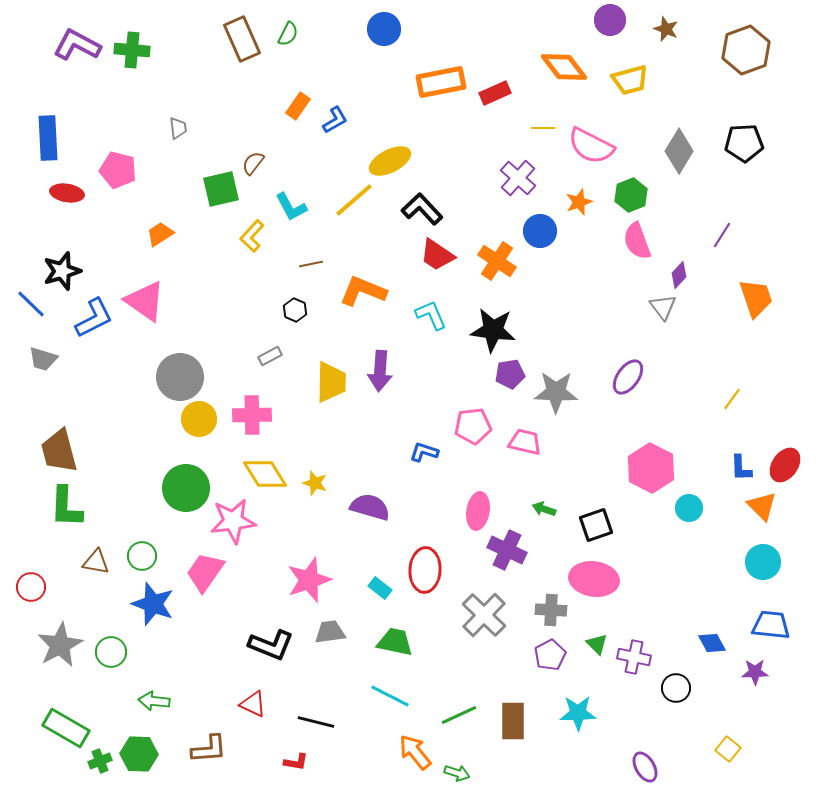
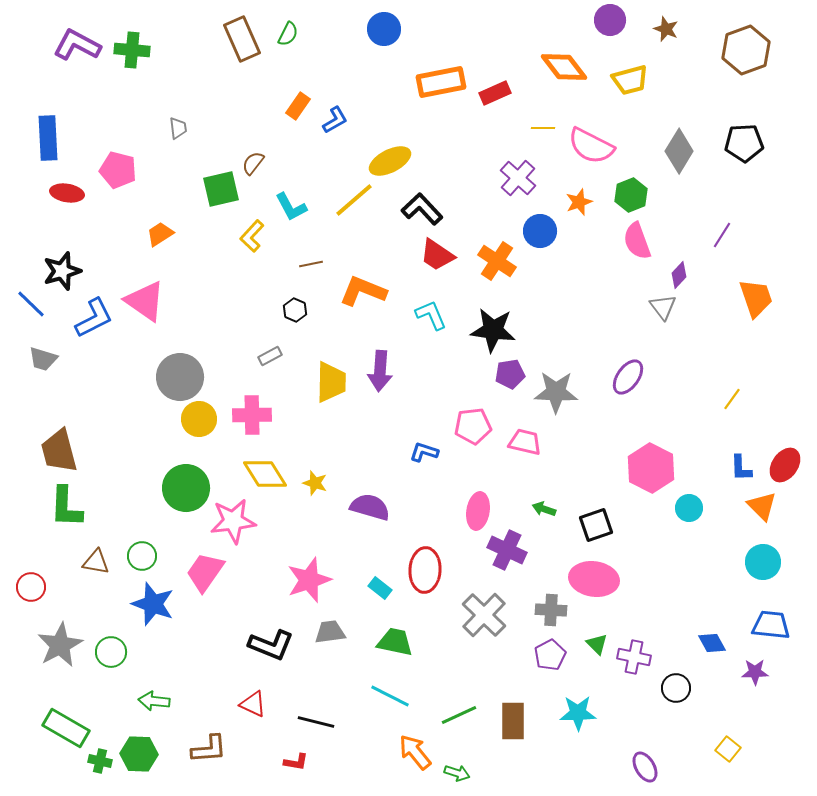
green cross at (100, 761): rotated 35 degrees clockwise
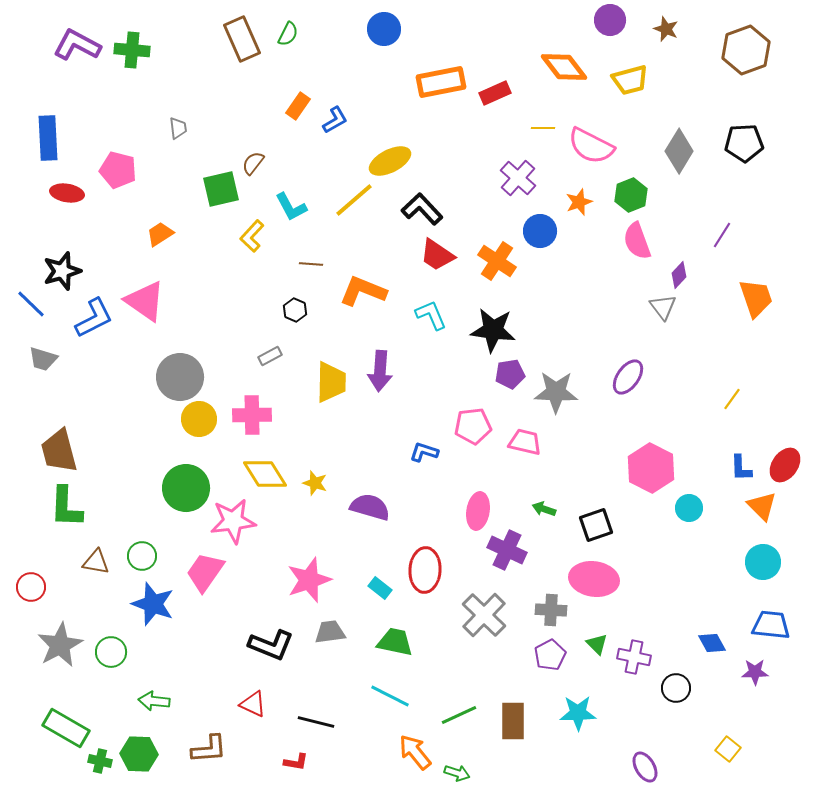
brown line at (311, 264): rotated 15 degrees clockwise
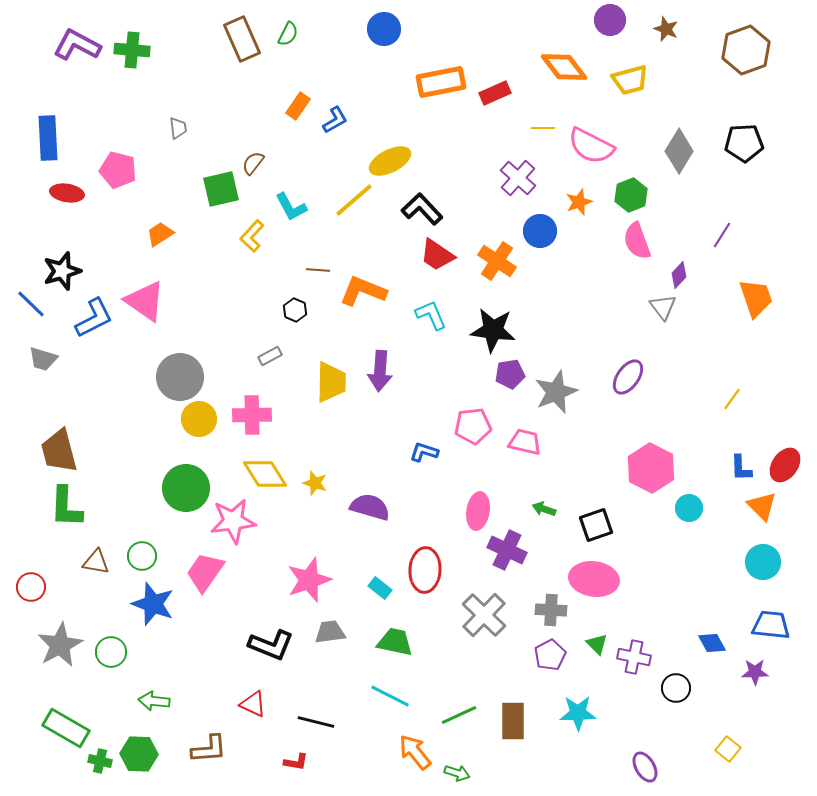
brown line at (311, 264): moved 7 px right, 6 px down
gray star at (556, 392): rotated 24 degrees counterclockwise
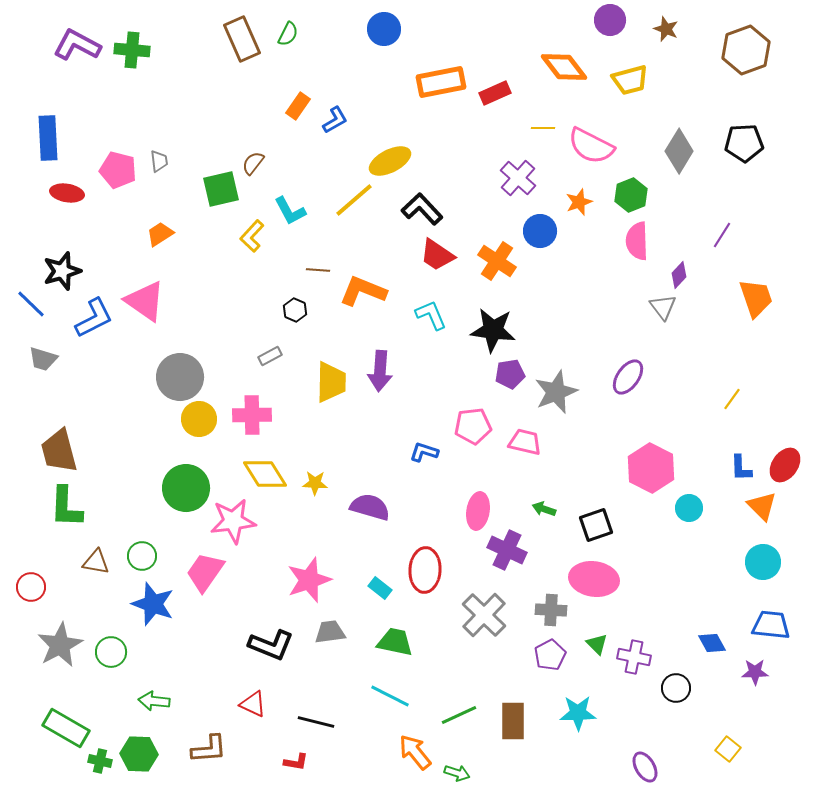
gray trapezoid at (178, 128): moved 19 px left, 33 px down
cyan L-shape at (291, 207): moved 1 px left, 4 px down
pink semicircle at (637, 241): rotated 18 degrees clockwise
yellow star at (315, 483): rotated 15 degrees counterclockwise
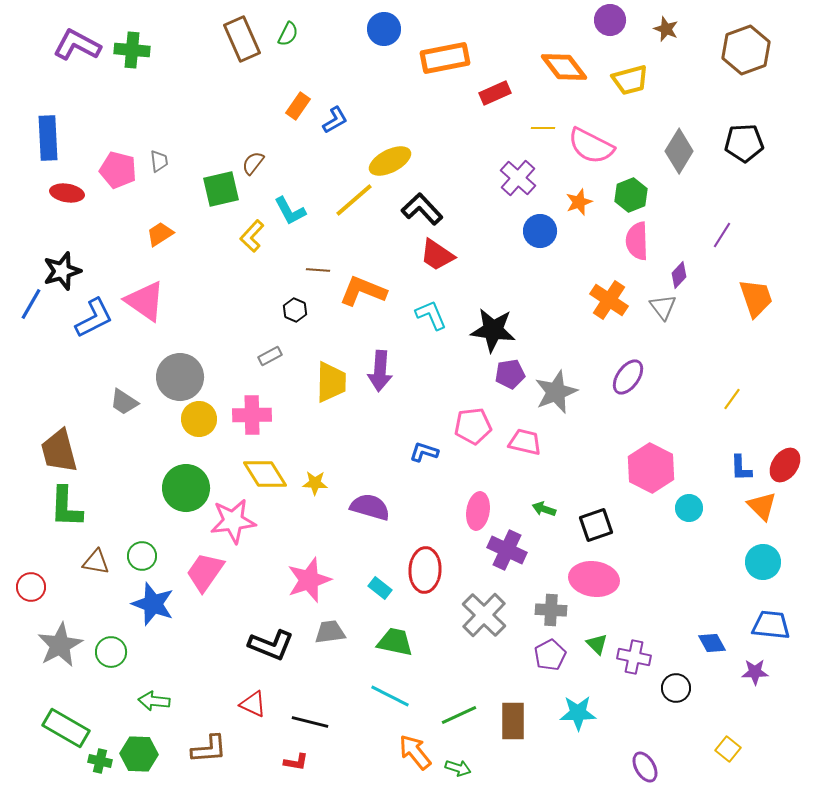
orange rectangle at (441, 82): moved 4 px right, 24 px up
orange cross at (497, 261): moved 112 px right, 39 px down
blue line at (31, 304): rotated 76 degrees clockwise
gray trapezoid at (43, 359): moved 81 px right, 43 px down; rotated 16 degrees clockwise
black line at (316, 722): moved 6 px left
green arrow at (457, 773): moved 1 px right, 5 px up
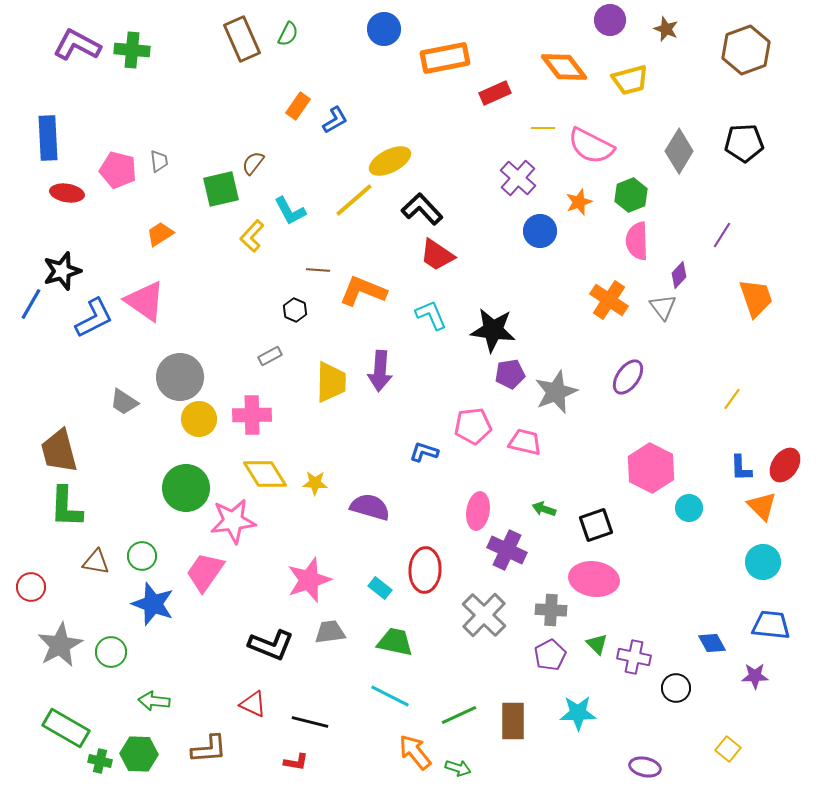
purple star at (755, 672): moved 4 px down
purple ellipse at (645, 767): rotated 48 degrees counterclockwise
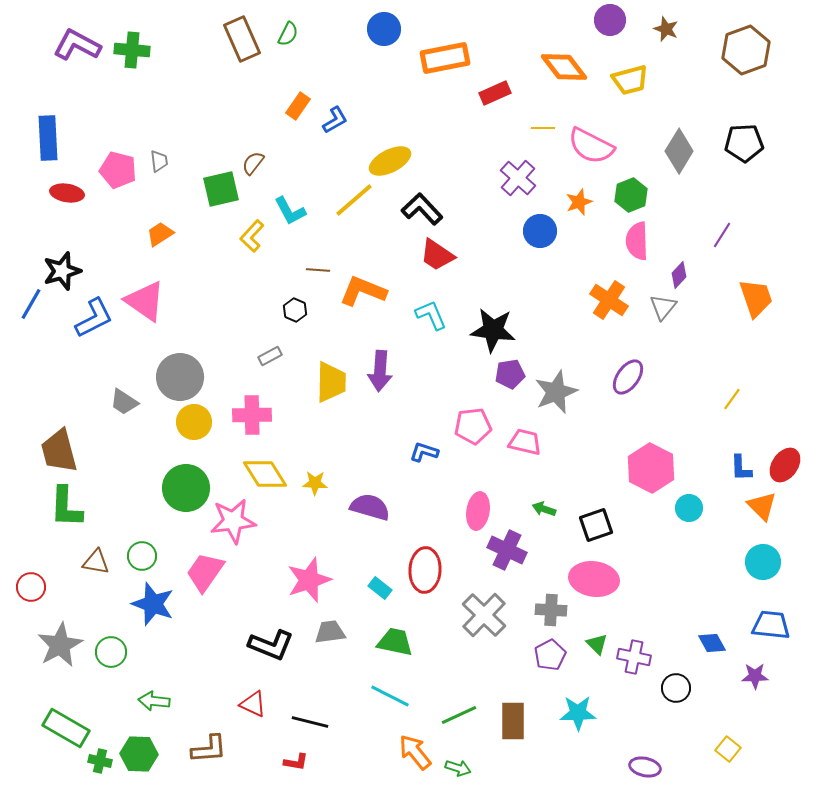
gray triangle at (663, 307): rotated 16 degrees clockwise
yellow circle at (199, 419): moved 5 px left, 3 px down
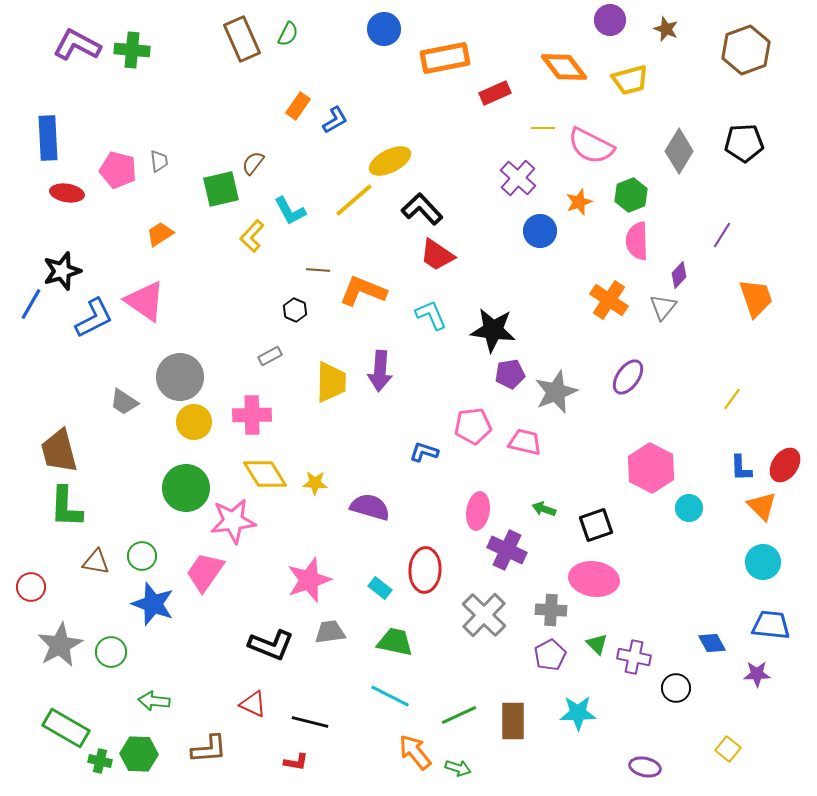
purple star at (755, 676): moved 2 px right, 2 px up
